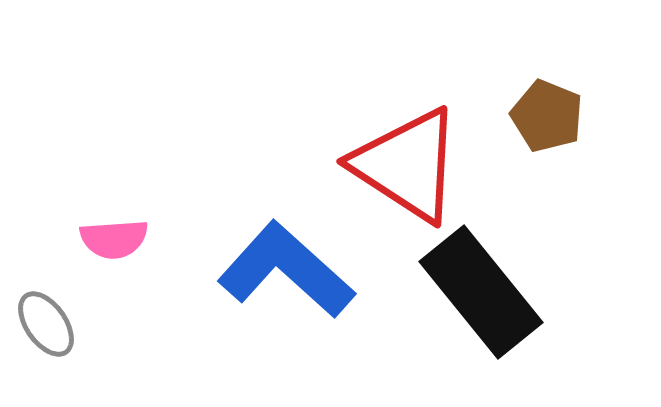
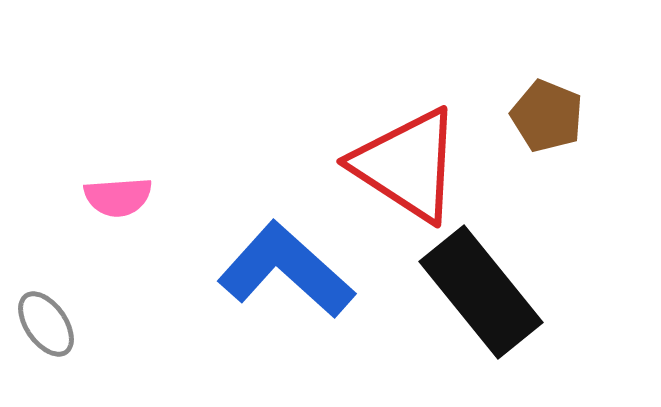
pink semicircle: moved 4 px right, 42 px up
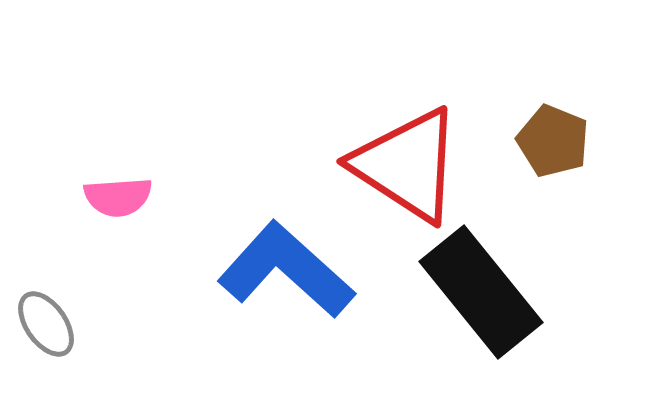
brown pentagon: moved 6 px right, 25 px down
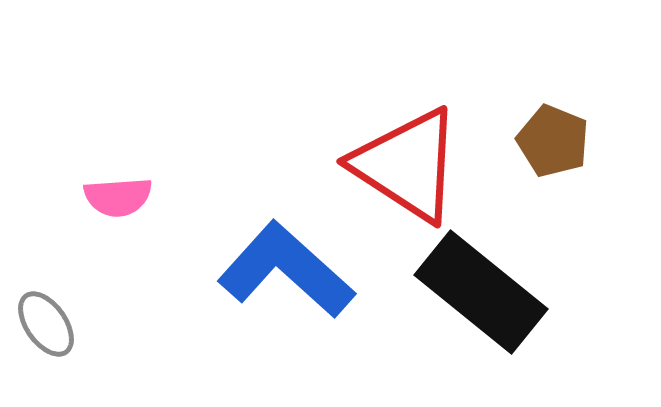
black rectangle: rotated 12 degrees counterclockwise
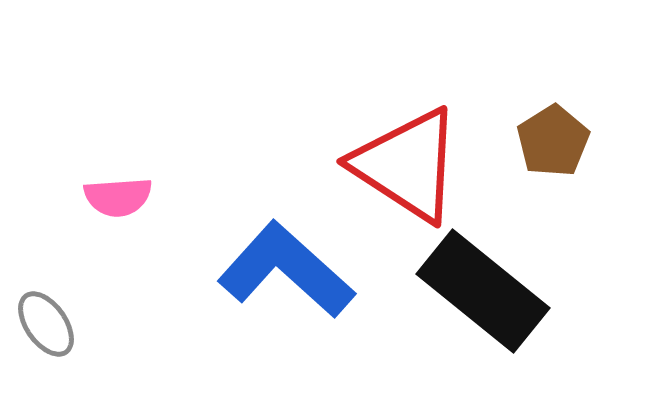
brown pentagon: rotated 18 degrees clockwise
black rectangle: moved 2 px right, 1 px up
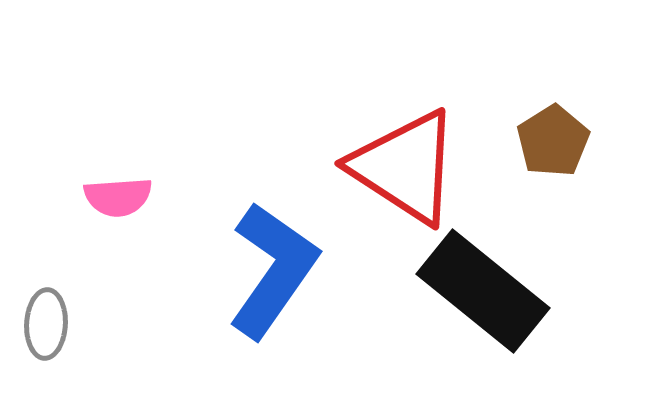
red triangle: moved 2 px left, 2 px down
blue L-shape: moved 13 px left; rotated 83 degrees clockwise
gray ellipse: rotated 38 degrees clockwise
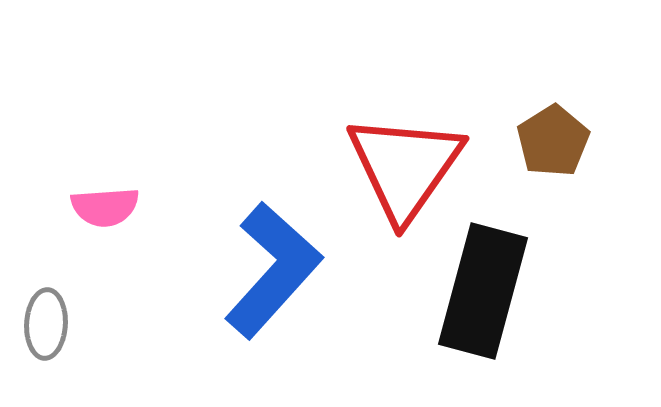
red triangle: rotated 32 degrees clockwise
pink semicircle: moved 13 px left, 10 px down
blue L-shape: rotated 7 degrees clockwise
black rectangle: rotated 66 degrees clockwise
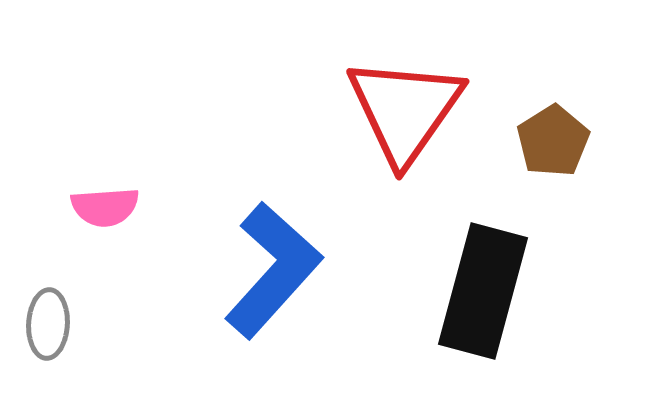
red triangle: moved 57 px up
gray ellipse: moved 2 px right
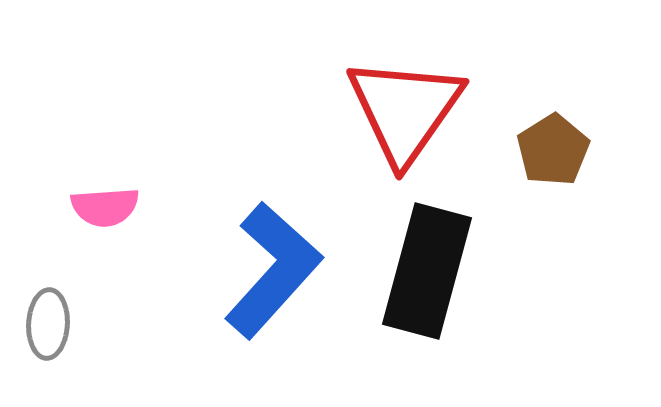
brown pentagon: moved 9 px down
black rectangle: moved 56 px left, 20 px up
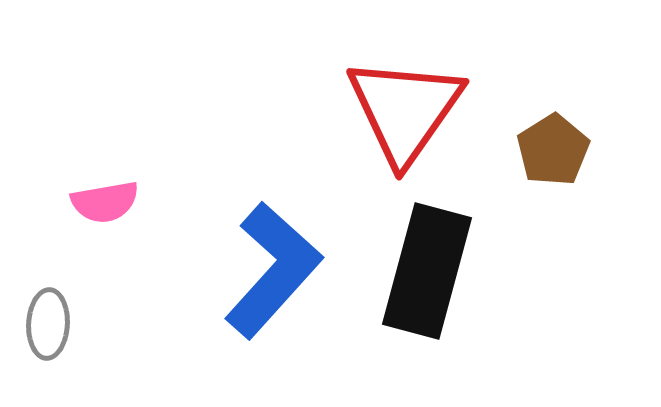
pink semicircle: moved 5 px up; rotated 6 degrees counterclockwise
